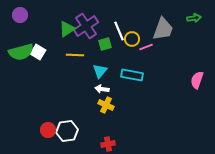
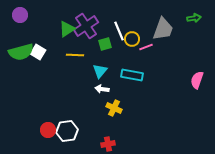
yellow cross: moved 8 px right, 3 px down
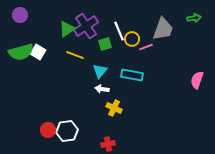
yellow line: rotated 18 degrees clockwise
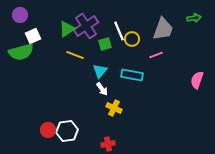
pink line: moved 10 px right, 8 px down
white square: moved 5 px left, 16 px up; rotated 35 degrees clockwise
white arrow: rotated 136 degrees counterclockwise
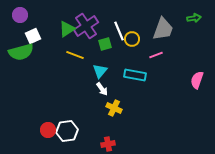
cyan rectangle: moved 3 px right
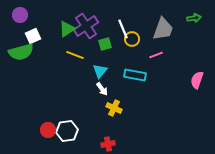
white line: moved 4 px right, 2 px up
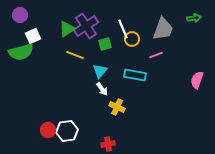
yellow cross: moved 3 px right, 1 px up
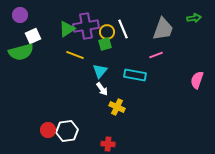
purple cross: rotated 25 degrees clockwise
yellow circle: moved 25 px left, 7 px up
red cross: rotated 16 degrees clockwise
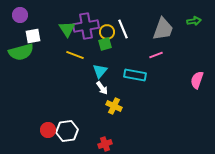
green arrow: moved 3 px down
green triangle: rotated 30 degrees counterclockwise
white square: rotated 14 degrees clockwise
white arrow: moved 1 px up
yellow cross: moved 3 px left, 1 px up
red cross: moved 3 px left; rotated 24 degrees counterclockwise
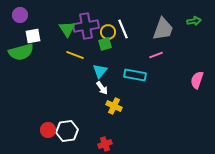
yellow circle: moved 1 px right
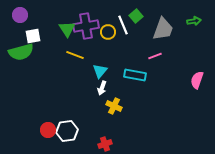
white line: moved 4 px up
green square: moved 31 px right, 28 px up; rotated 24 degrees counterclockwise
pink line: moved 1 px left, 1 px down
white arrow: rotated 56 degrees clockwise
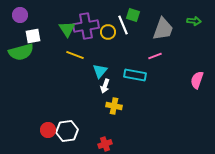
green square: moved 3 px left, 1 px up; rotated 32 degrees counterclockwise
green arrow: rotated 16 degrees clockwise
white arrow: moved 3 px right, 2 px up
yellow cross: rotated 14 degrees counterclockwise
